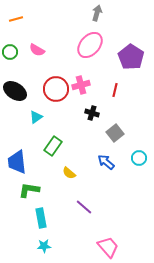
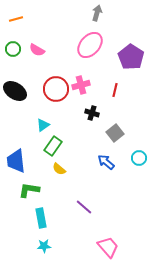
green circle: moved 3 px right, 3 px up
cyan triangle: moved 7 px right, 8 px down
blue trapezoid: moved 1 px left, 1 px up
yellow semicircle: moved 10 px left, 4 px up
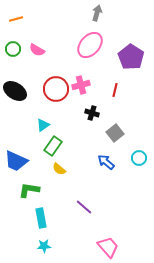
blue trapezoid: rotated 60 degrees counterclockwise
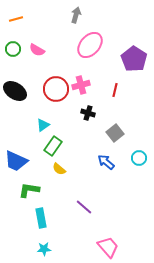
gray arrow: moved 21 px left, 2 px down
purple pentagon: moved 3 px right, 2 px down
black cross: moved 4 px left
cyan star: moved 3 px down
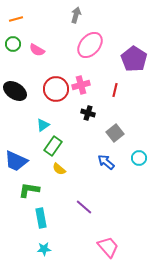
green circle: moved 5 px up
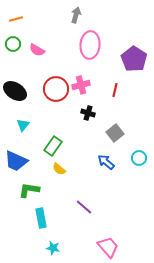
pink ellipse: rotated 36 degrees counterclockwise
cyan triangle: moved 20 px left; rotated 16 degrees counterclockwise
cyan star: moved 9 px right, 1 px up; rotated 16 degrees clockwise
